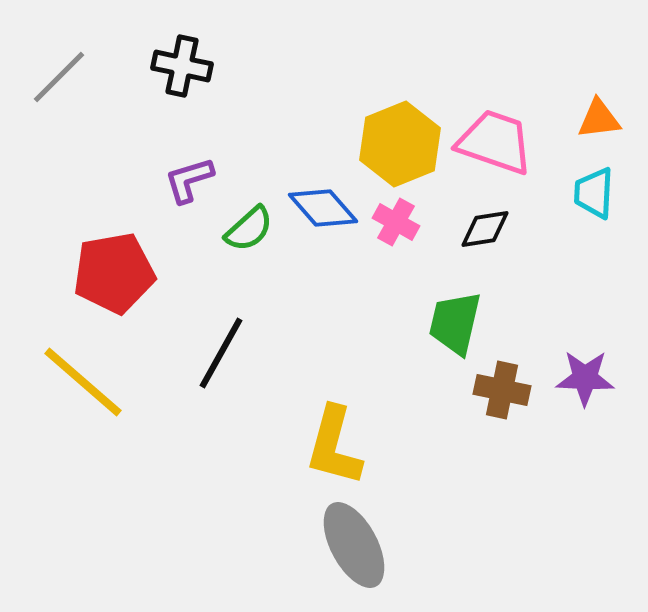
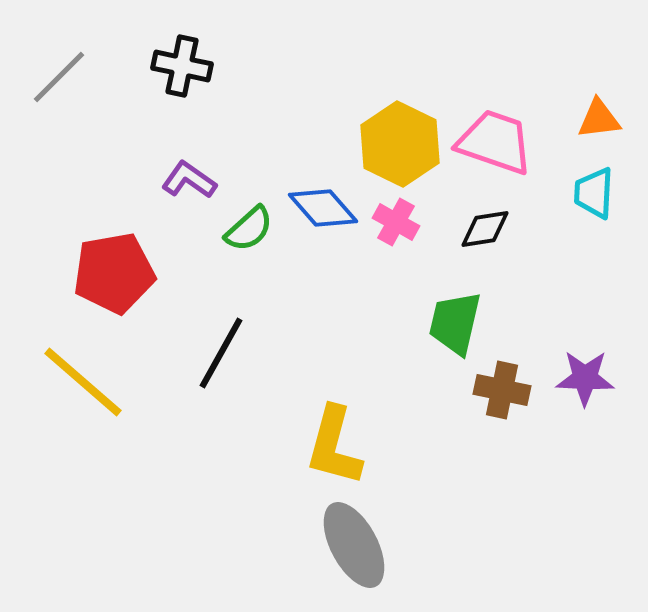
yellow hexagon: rotated 12 degrees counterclockwise
purple L-shape: rotated 52 degrees clockwise
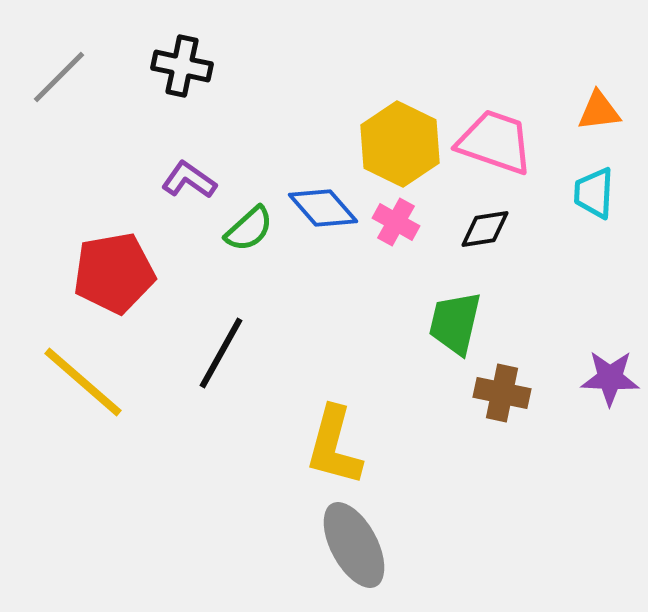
orange triangle: moved 8 px up
purple star: moved 25 px right
brown cross: moved 3 px down
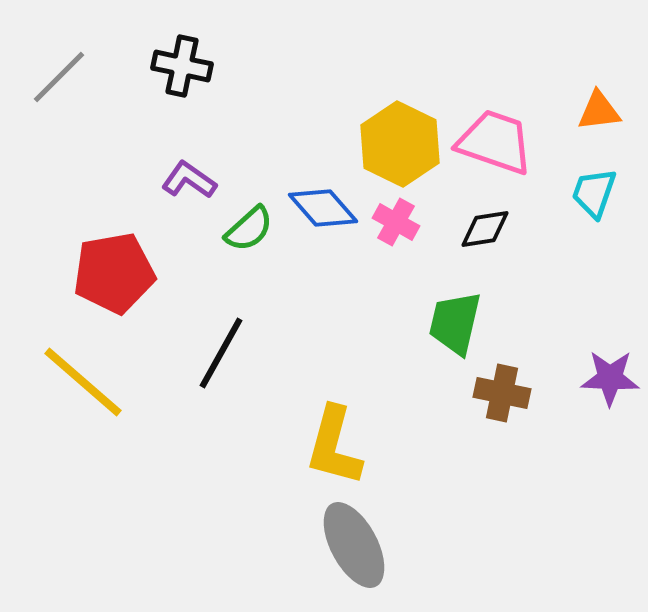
cyan trapezoid: rotated 16 degrees clockwise
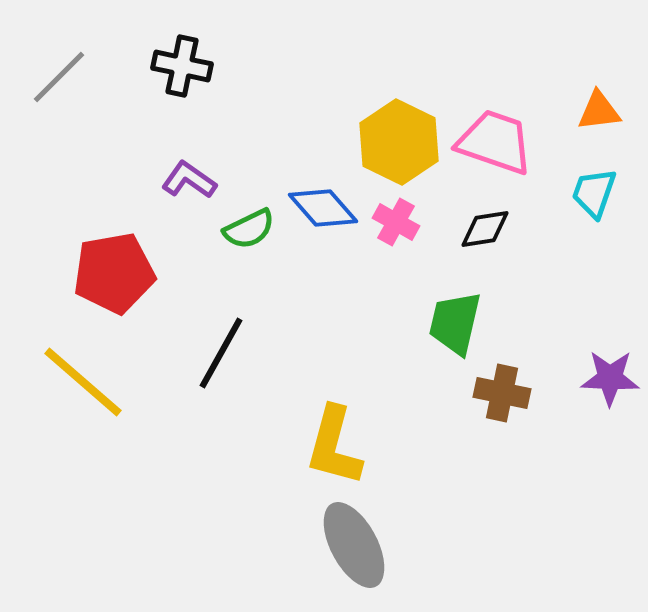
yellow hexagon: moved 1 px left, 2 px up
green semicircle: rotated 16 degrees clockwise
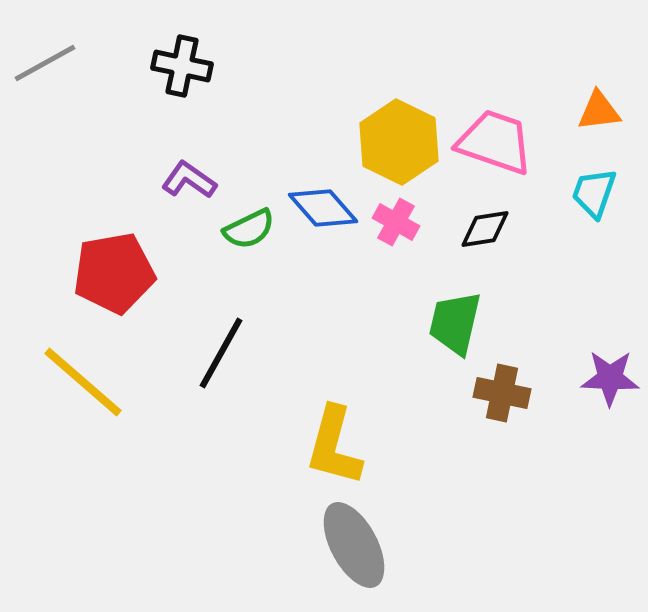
gray line: moved 14 px left, 14 px up; rotated 16 degrees clockwise
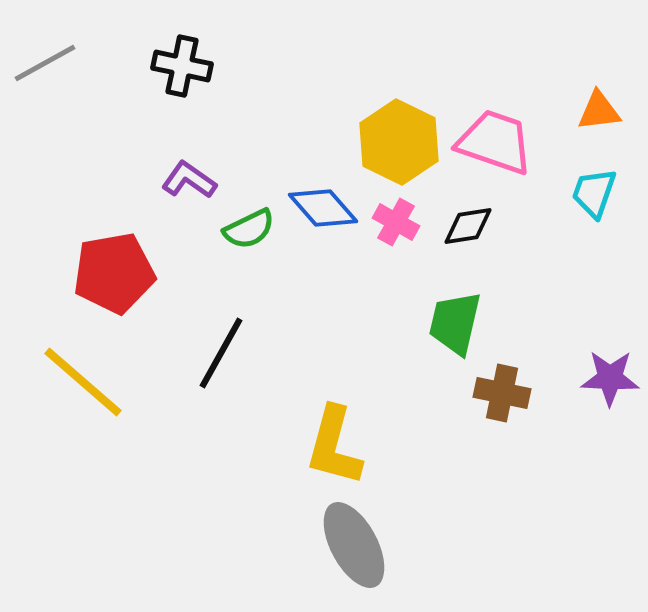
black diamond: moved 17 px left, 3 px up
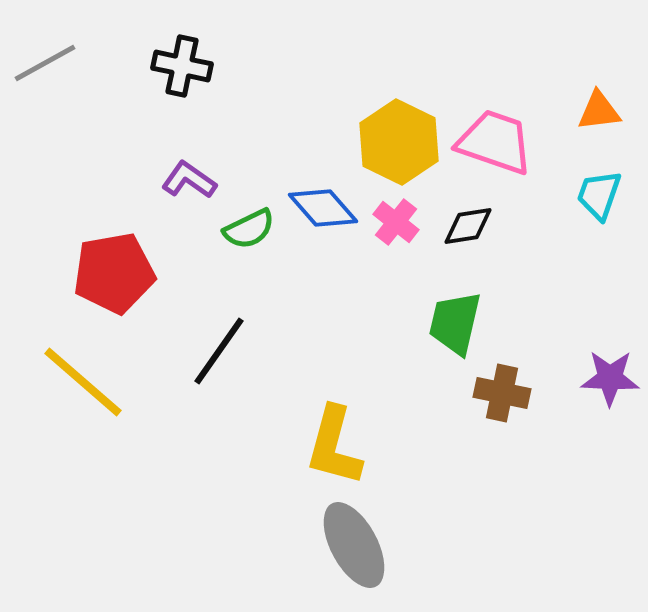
cyan trapezoid: moved 5 px right, 2 px down
pink cross: rotated 9 degrees clockwise
black line: moved 2 px left, 2 px up; rotated 6 degrees clockwise
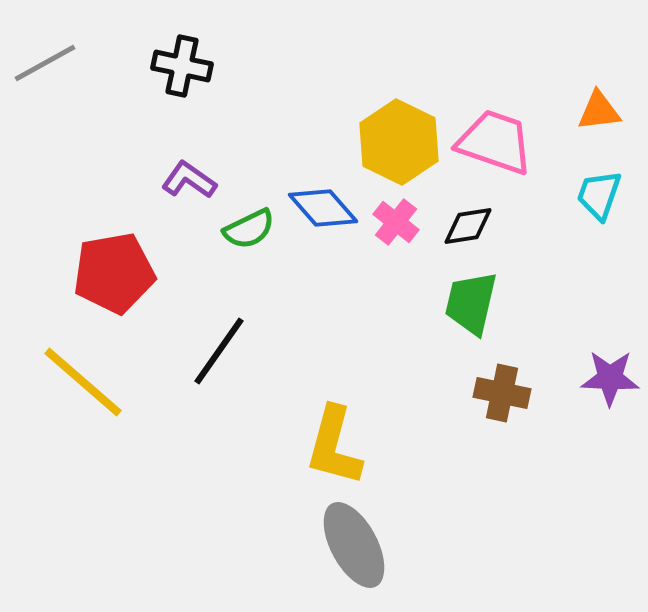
green trapezoid: moved 16 px right, 20 px up
